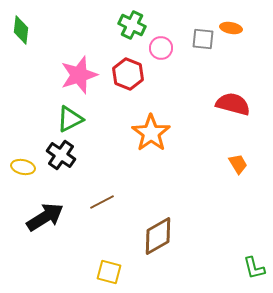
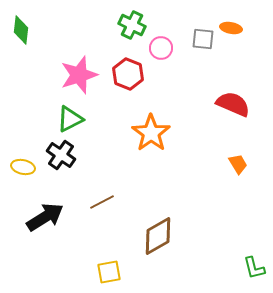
red semicircle: rotated 8 degrees clockwise
yellow square: rotated 25 degrees counterclockwise
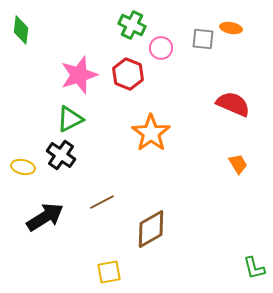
brown diamond: moved 7 px left, 7 px up
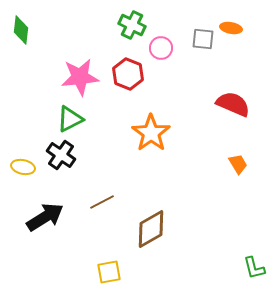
pink star: moved 1 px right, 2 px down; rotated 12 degrees clockwise
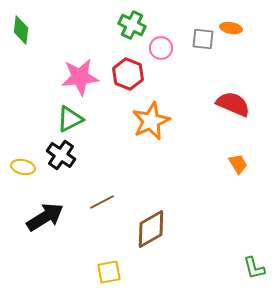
orange star: moved 12 px up; rotated 12 degrees clockwise
